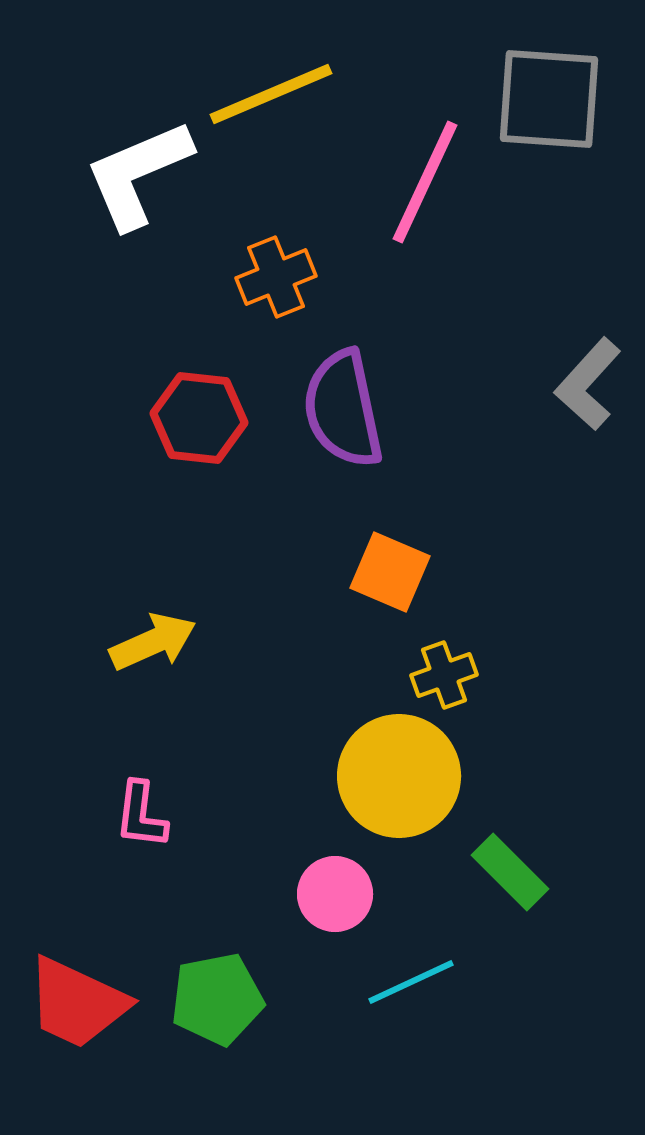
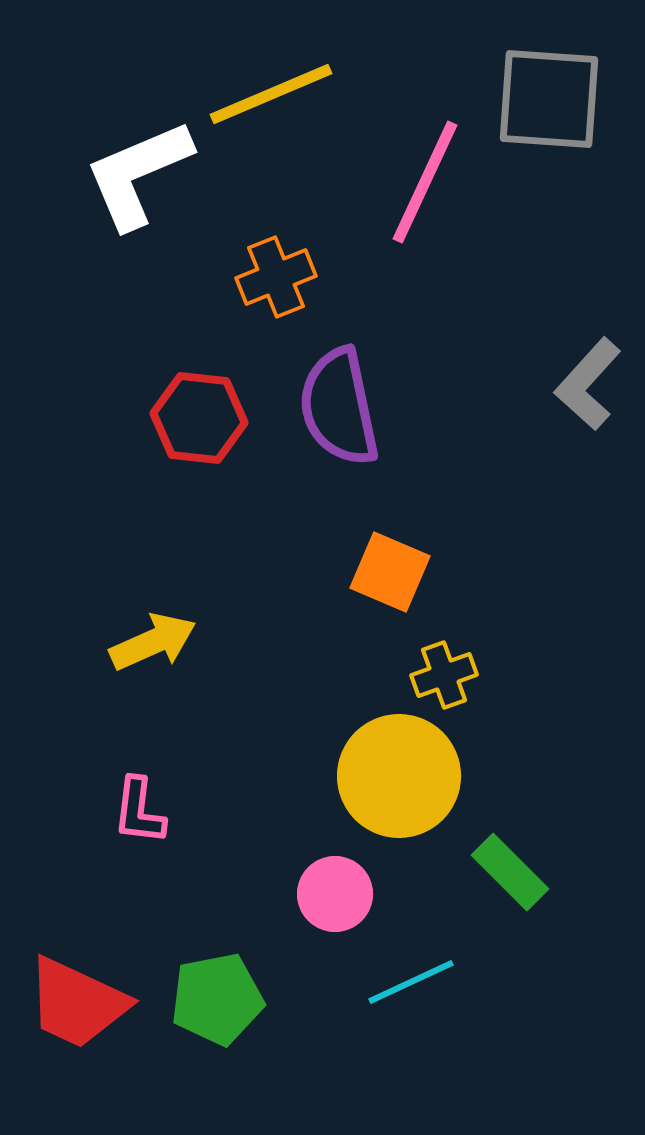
purple semicircle: moved 4 px left, 2 px up
pink L-shape: moved 2 px left, 4 px up
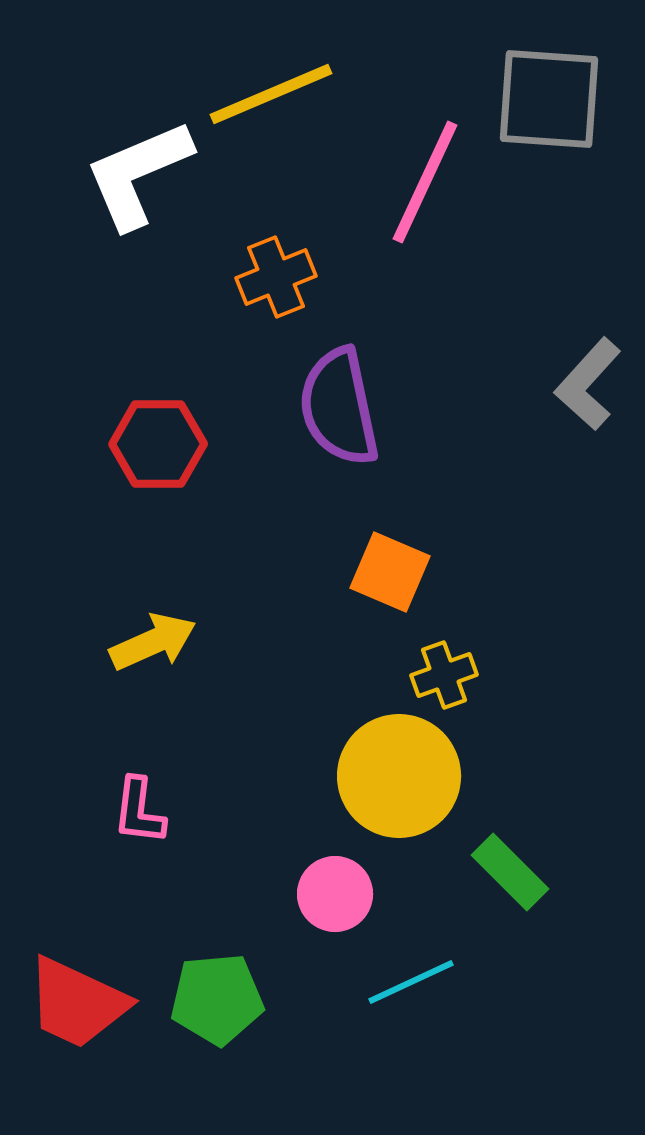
red hexagon: moved 41 px left, 26 px down; rotated 6 degrees counterclockwise
green pentagon: rotated 6 degrees clockwise
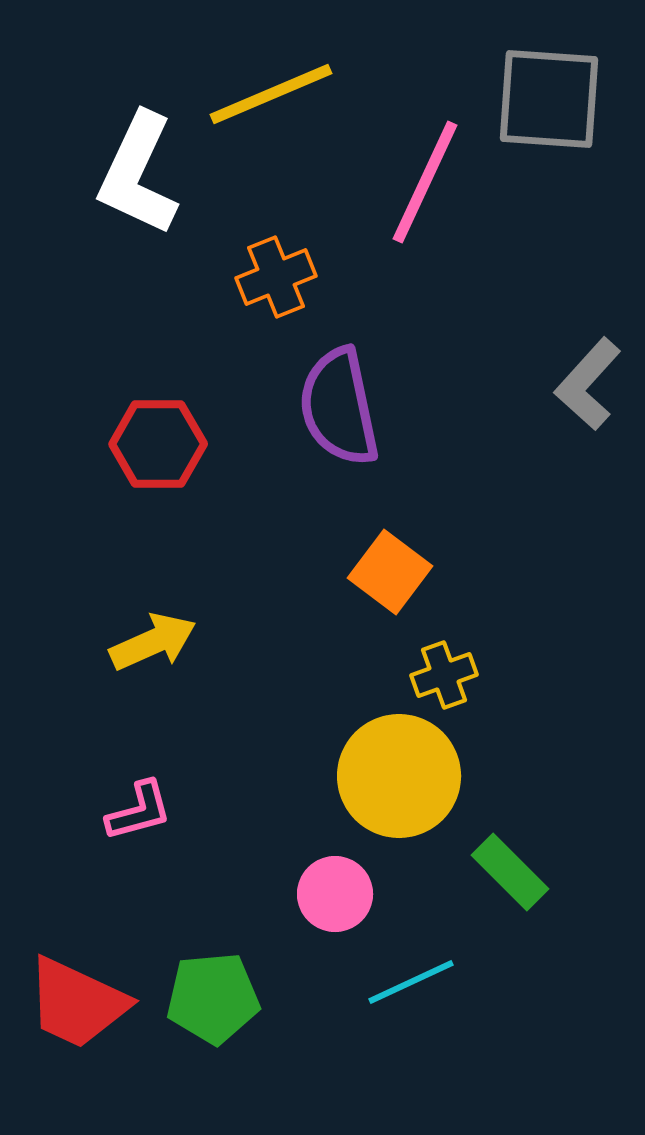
white L-shape: rotated 42 degrees counterclockwise
orange square: rotated 14 degrees clockwise
pink L-shape: rotated 112 degrees counterclockwise
green pentagon: moved 4 px left, 1 px up
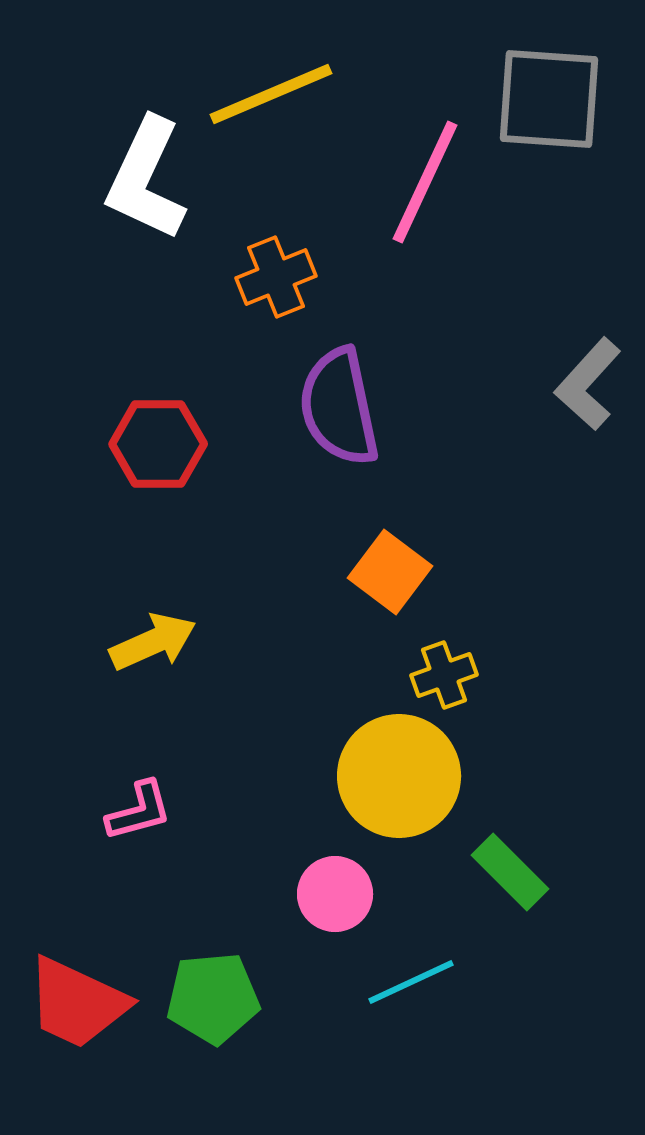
white L-shape: moved 8 px right, 5 px down
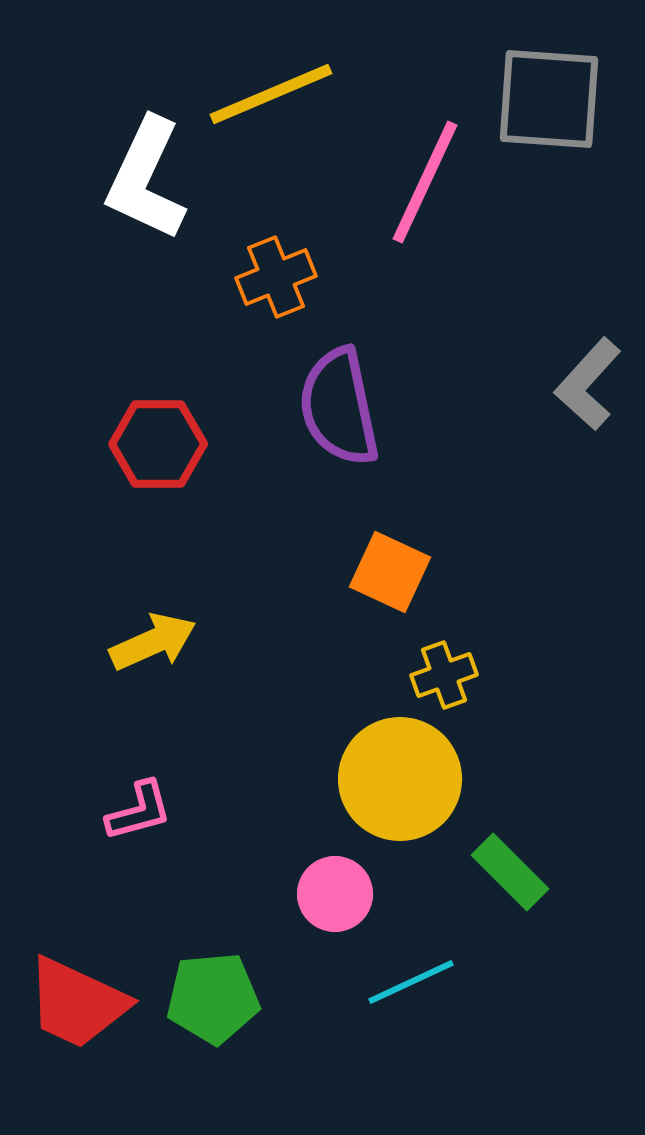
orange square: rotated 12 degrees counterclockwise
yellow circle: moved 1 px right, 3 px down
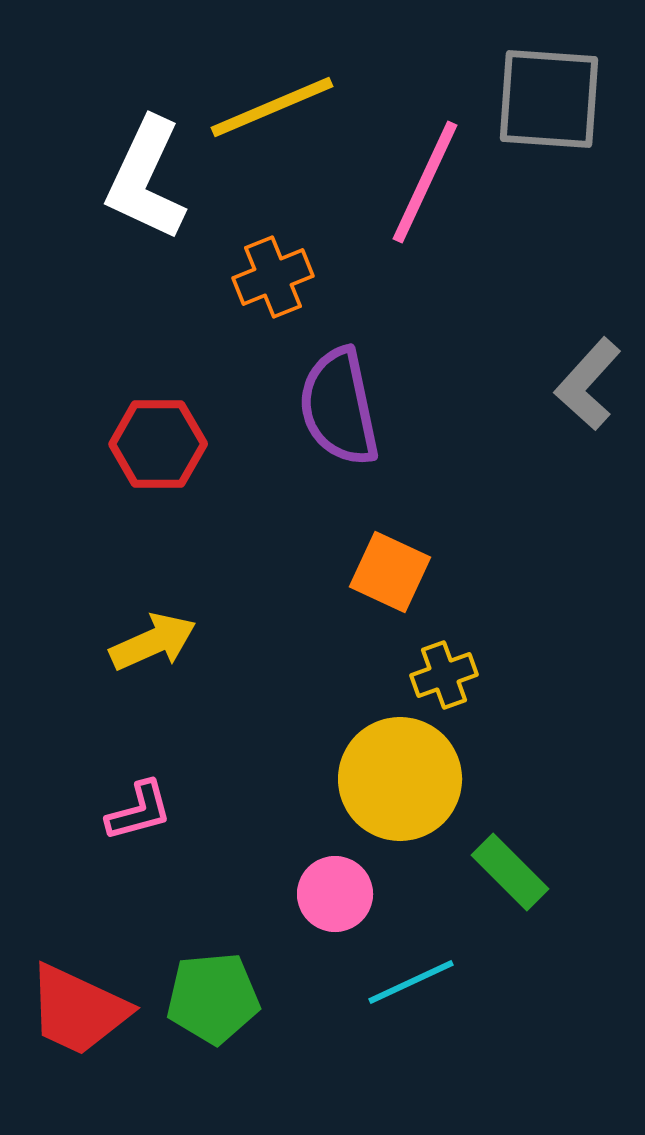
yellow line: moved 1 px right, 13 px down
orange cross: moved 3 px left
red trapezoid: moved 1 px right, 7 px down
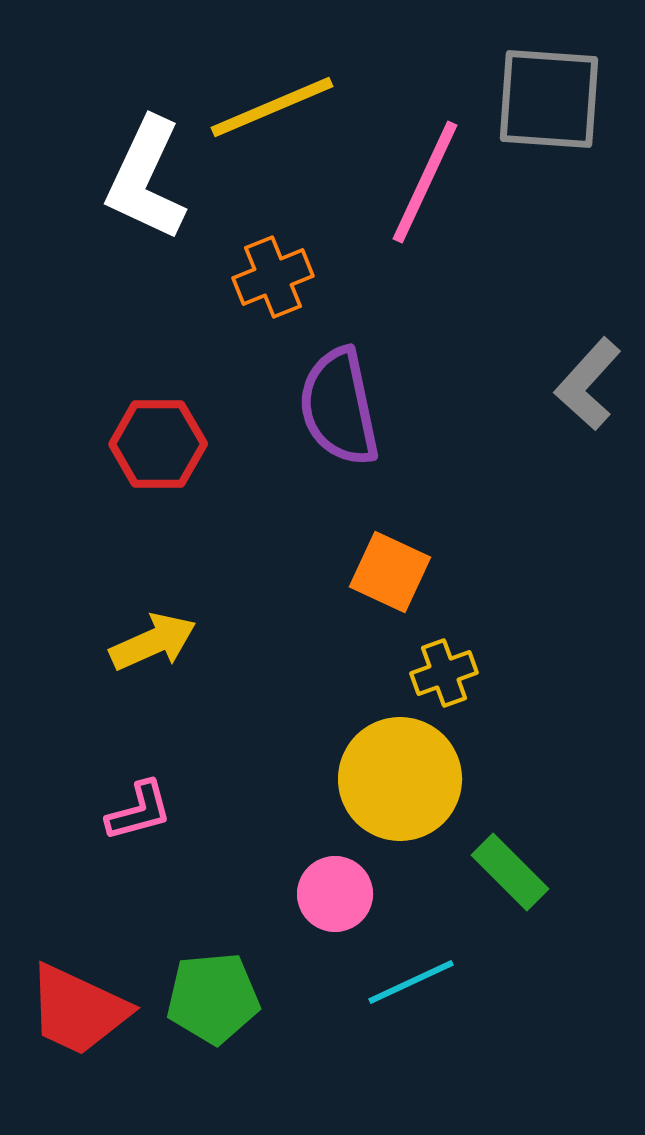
yellow cross: moved 2 px up
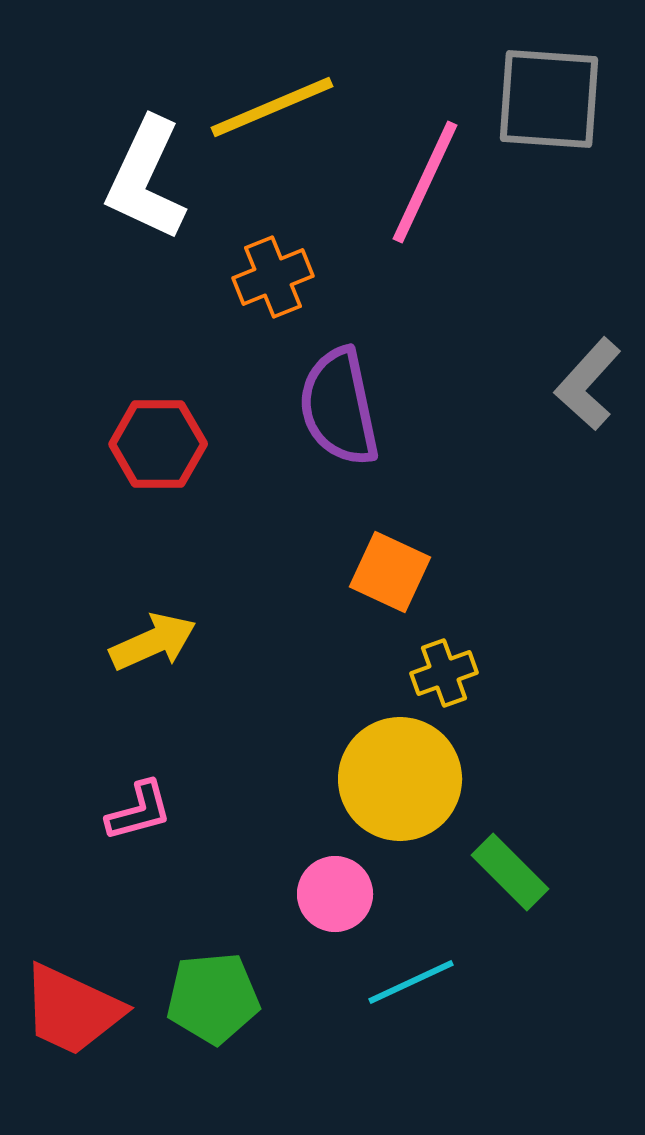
red trapezoid: moved 6 px left
